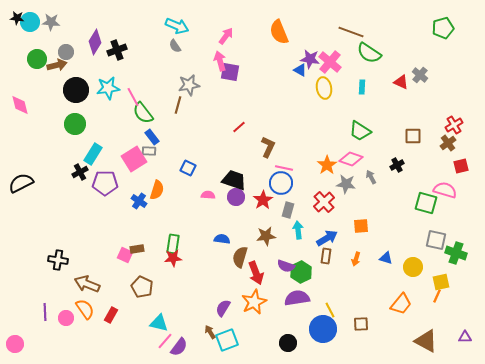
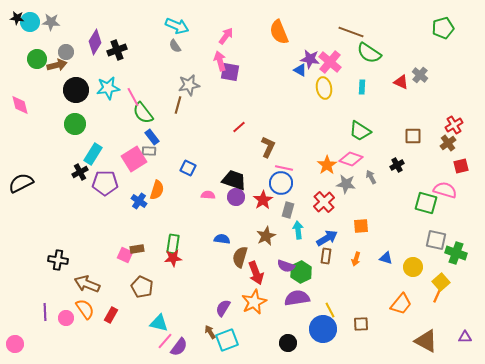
brown star at (266, 236): rotated 18 degrees counterclockwise
yellow square at (441, 282): rotated 30 degrees counterclockwise
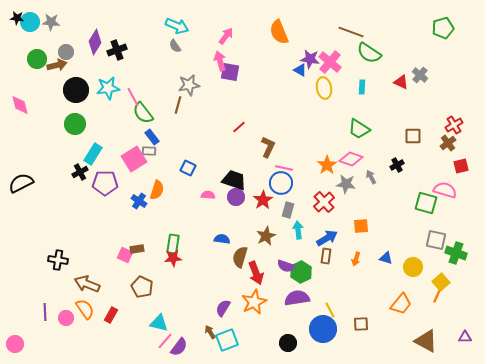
green trapezoid at (360, 131): moved 1 px left, 2 px up
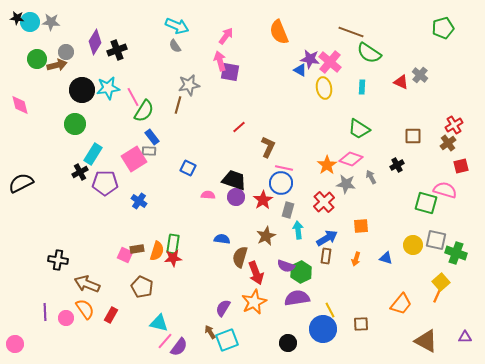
black circle at (76, 90): moved 6 px right
green semicircle at (143, 113): moved 1 px right, 2 px up; rotated 110 degrees counterclockwise
orange semicircle at (157, 190): moved 61 px down
yellow circle at (413, 267): moved 22 px up
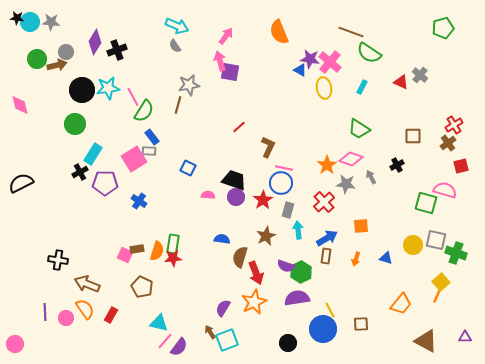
cyan rectangle at (362, 87): rotated 24 degrees clockwise
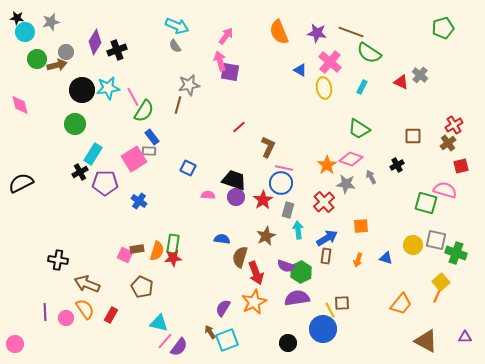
cyan circle at (30, 22): moved 5 px left, 10 px down
gray star at (51, 22): rotated 18 degrees counterclockwise
purple star at (310, 59): moved 7 px right, 26 px up
orange arrow at (356, 259): moved 2 px right, 1 px down
brown square at (361, 324): moved 19 px left, 21 px up
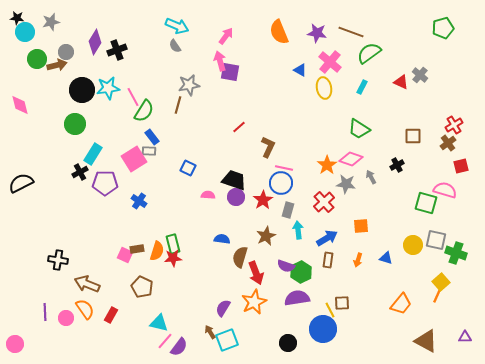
green semicircle at (369, 53): rotated 110 degrees clockwise
green rectangle at (173, 244): rotated 24 degrees counterclockwise
brown rectangle at (326, 256): moved 2 px right, 4 px down
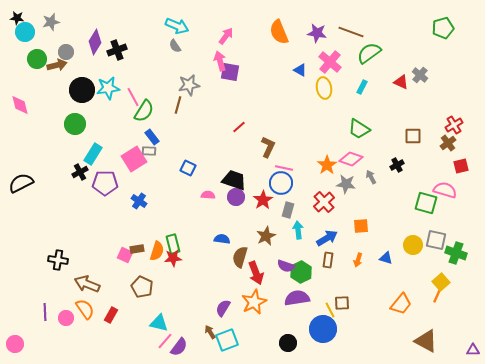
purple triangle at (465, 337): moved 8 px right, 13 px down
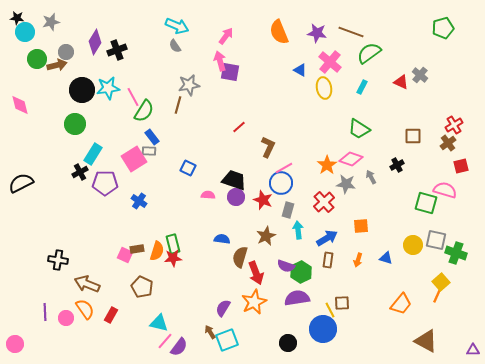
pink line at (284, 168): rotated 42 degrees counterclockwise
red star at (263, 200): rotated 18 degrees counterclockwise
